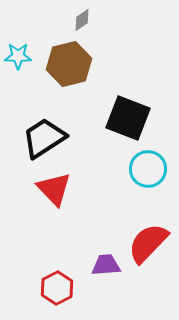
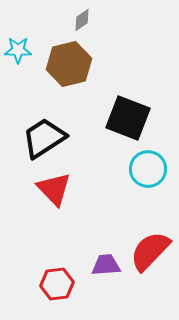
cyan star: moved 6 px up
red semicircle: moved 2 px right, 8 px down
red hexagon: moved 4 px up; rotated 20 degrees clockwise
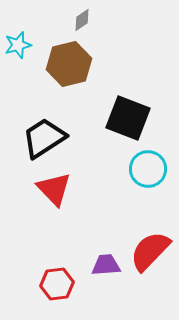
cyan star: moved 5 px up; rotated 16 degrees counterclockwise
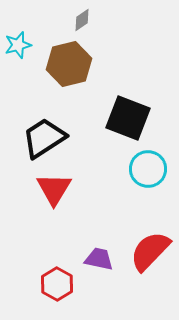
red triangle: rotated 15 degrees clockwise
purple trapezoid: moved 7 px left, 6 px up; rotated 16 degrees clockwise
red hexagon: rotated 24 degrees counterclockwise
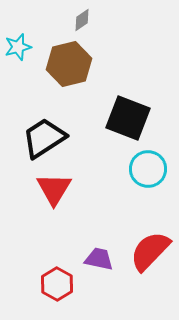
cyan star: moved 2 px down
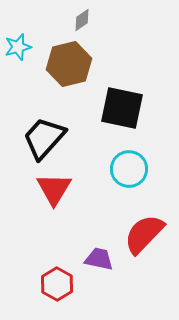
black square: moved 6 px left, 10 px up; rotated 9 degrees counterclockwise
black trapezoid: rotated 15 degrees counterclockwise
cyan circle: moved 19 px left
red semicircle: moved 6 px left, 17 px up
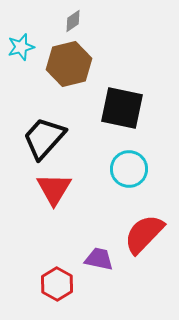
gray diamond: moved 9 px left, 1 px down
cyan star: moved 3 px right
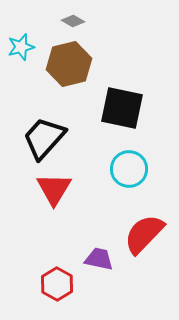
gray diamond: rotated 65 degrees clockwise
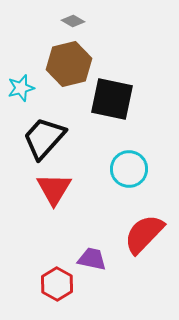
cyan star: moved 41 px down
black square: moved 10 px left, 9 px up
purple trapezoid: moved 7 px left
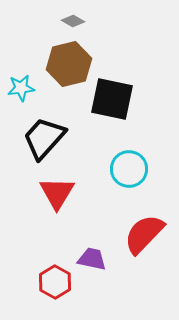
cyan star: rotated 8 degrees clockwise
red triangle: moved 3 px right, 4 px down
red hexagon: moved 2 px left, 2 px up
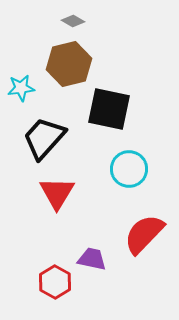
black square: moved 3 px left, 10 px down
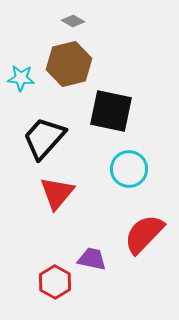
cyan star: moved 10 px up; rotated 12 degrees clockwise
black square: moved 2 px right, 2 px down
red triangle: rotated 9 degrees clockwise
